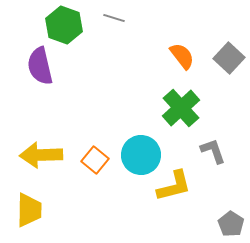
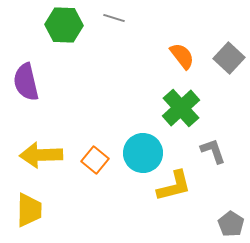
green hexagon: rotated 18 degrees counterclockwise
purple semicircle: moved 14 px left, 16 px down
cyan circle: moved 2 px right, 2 px up
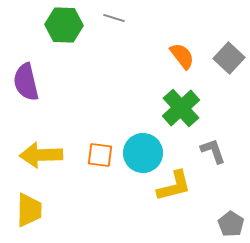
orange square: moved 5 px right, 5 px up; rotated 32 degrees counterclockwise
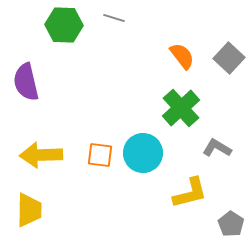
gray L-shape: moved 4 px right, 3 px up; rotated 40 degrees counterclockwise
yellow L-shape: moved 16 px right, 7 px down
